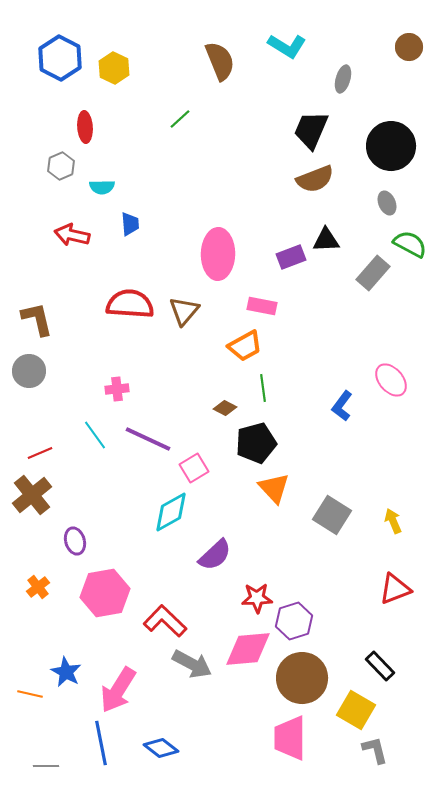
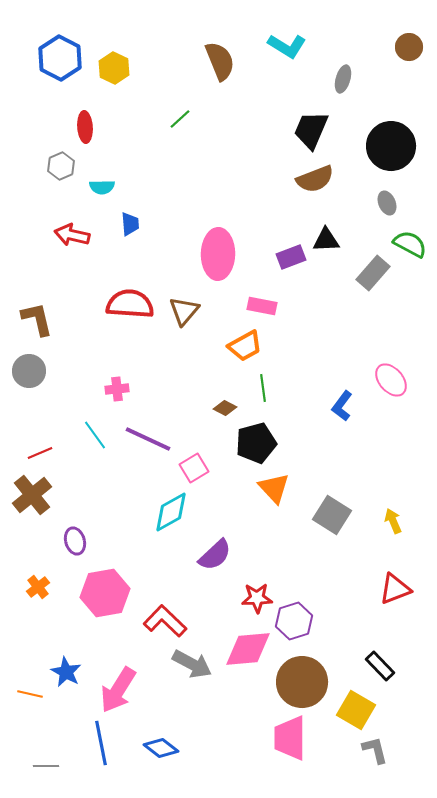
brown circle at (302, 678): moved 4 px down
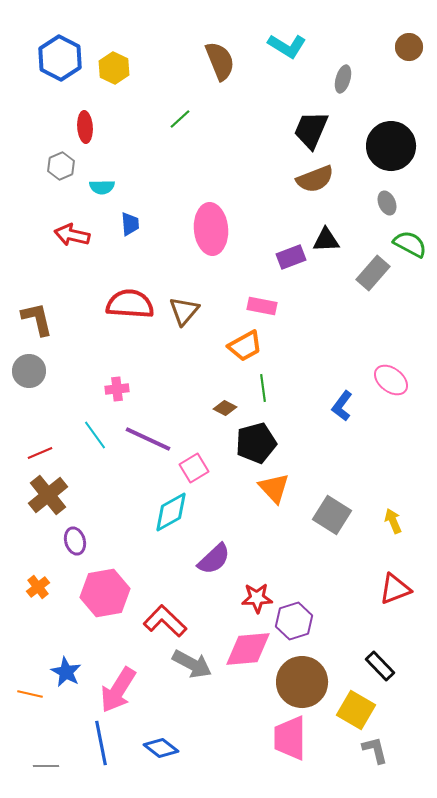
pink ellipse at (218, 254): moved 7 px left, 25 px up; rotated 6 degrees counterclockwise
pink ellipse at (391, 380): rotated 12 degrees counterclockwise
brown cross at (32, 495): moved 16 px right
purple semicircle at (215, 555): moved 1 px left, 4 px down
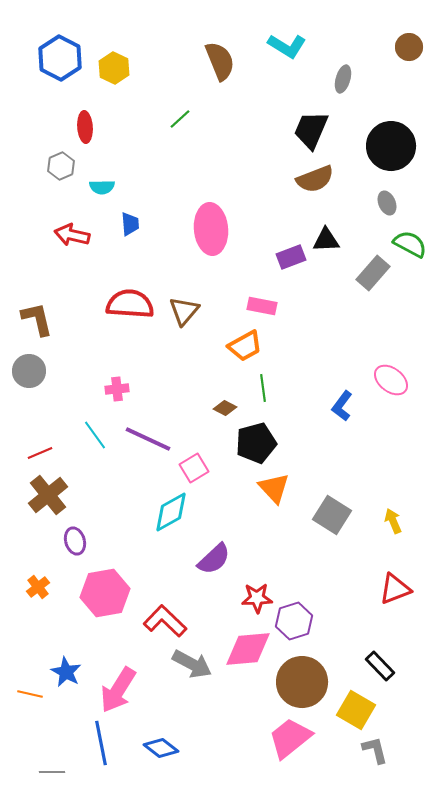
pink trapezoid at (290, 738): rotated 51 degrees clockwise
gray line at (46, 766): moved 6 px right, 6 px down
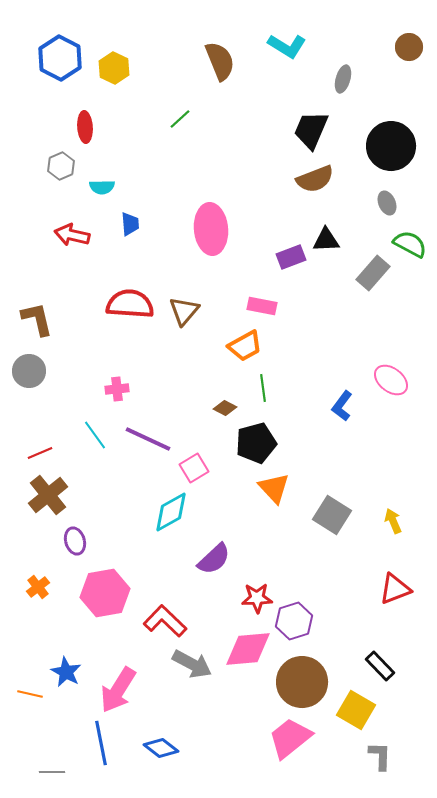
gray L-shape at (375, 750): moved 5 px right, 6 px down; rotated 16 degrees clockwise
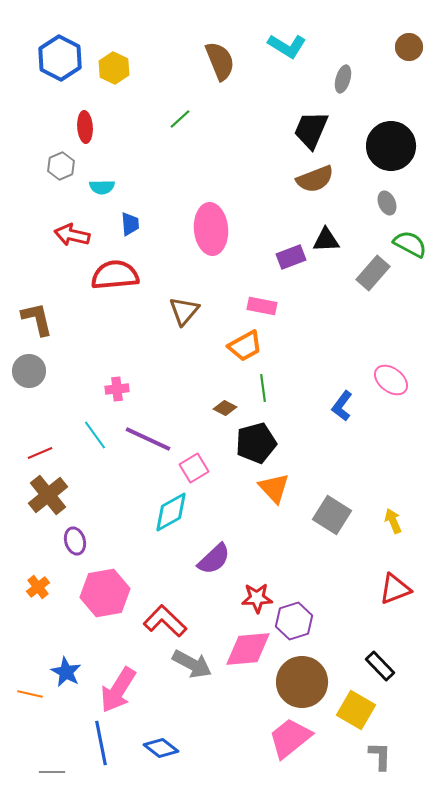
red semicircle at (130, 304): moved 15 px left, 29 px up; rotated 9 degrees counterclockwise
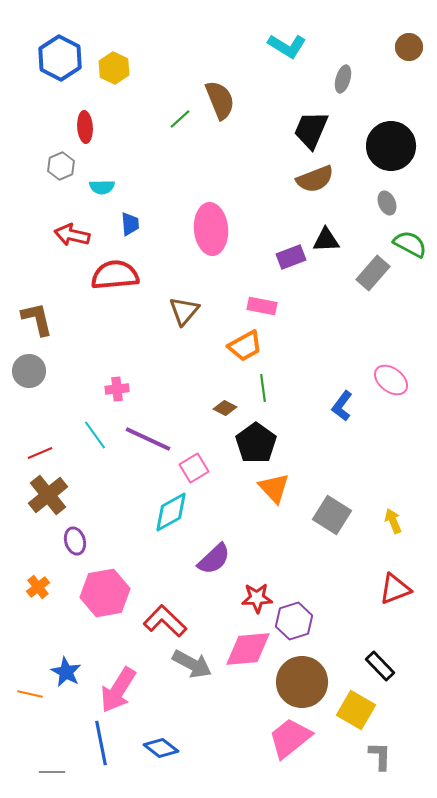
brown semicircle at (220, 61): moved 39 px down
black pentagon at (256, 443): rotated 21 degrees counterclockwise
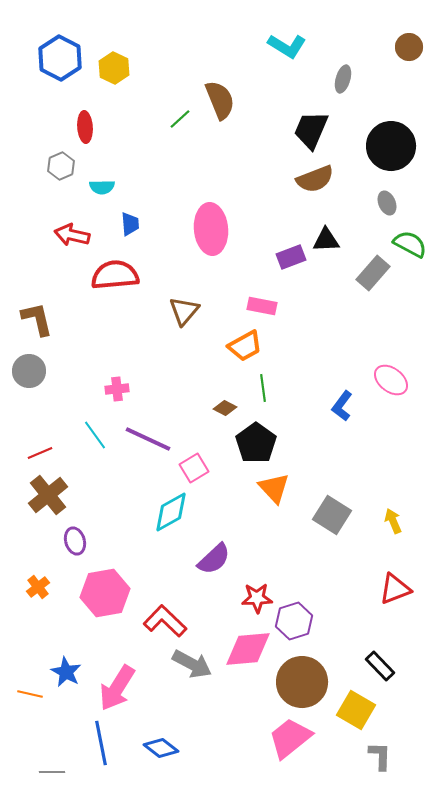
pink arrow at (118, 690): moved 1 px left, 2 px up
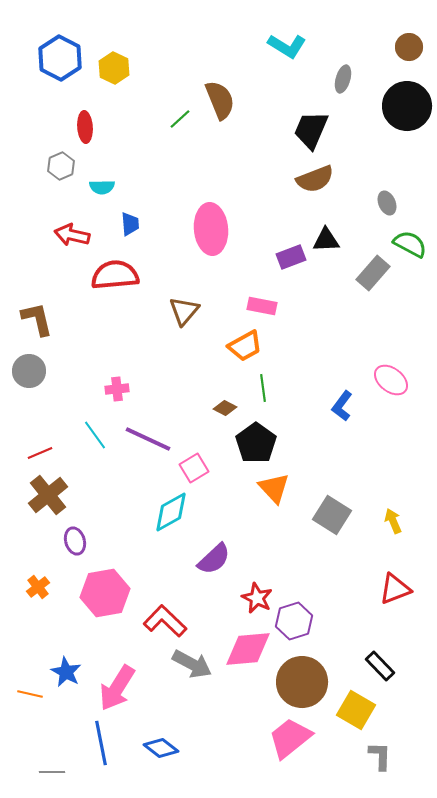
black circle at (391, 146): moved 16 px right, 40 px up
red star at (257, 598): rotated 28 degrees clockwise
